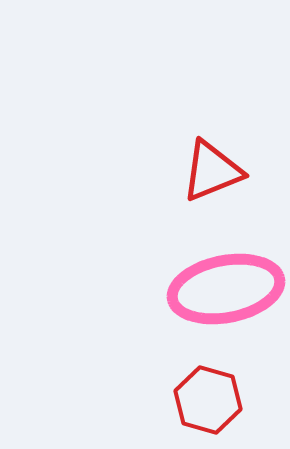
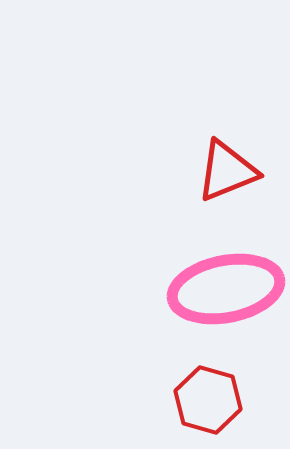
red triangle: moved 15 px right
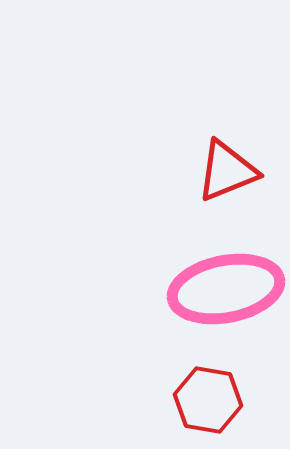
red hexagon: rotated 6 degrees counterclockwise
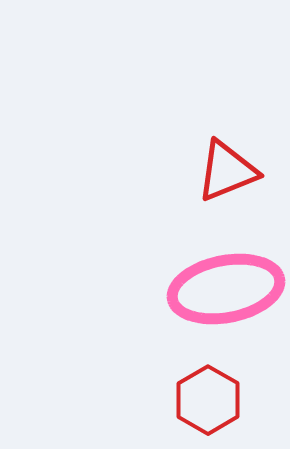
red hexagon: rotated 20 degrees clockwise
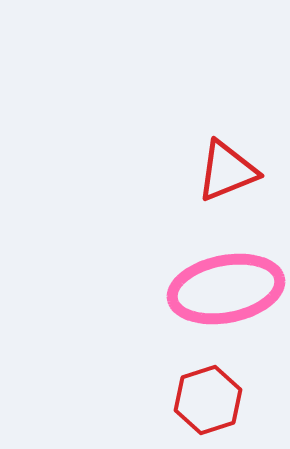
red hexagon: rotated 12 degrees clockwise
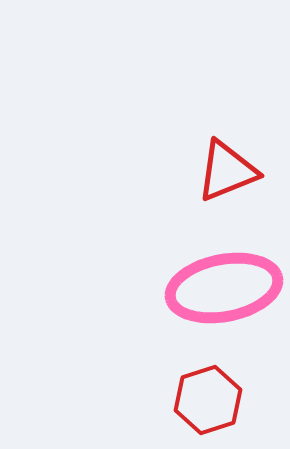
pink ellipse: moved 2 px left, 1 px up
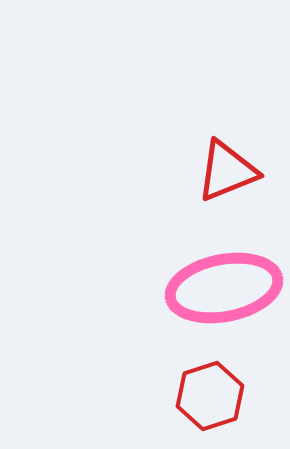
red hexagon: moved 2 px right, 4 px up
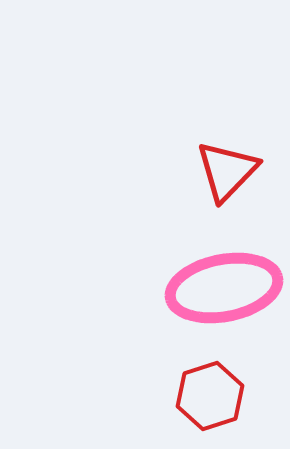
red triangle: rotated 24 degrees counterclockwise
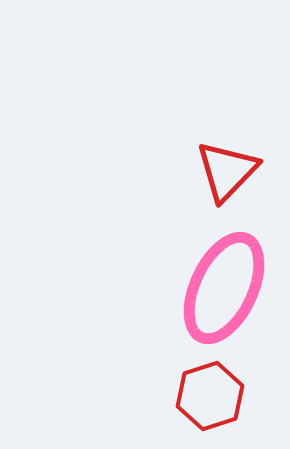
pink ellipse: rotated 54 degrees counterclockwise
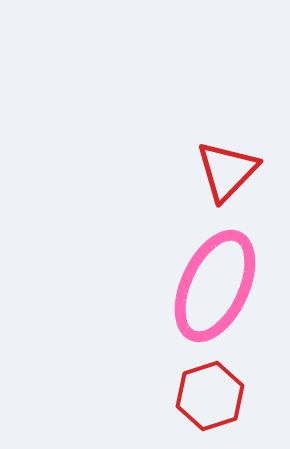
pink ellipse: moved 9 px left, 2 px up
